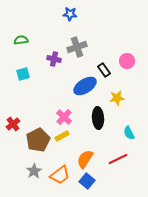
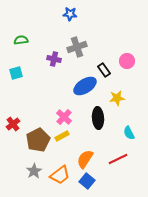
cyan square: moved 7 px left, 1 px up
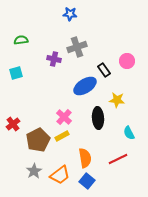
yellow star: moved 2 px down; rotated 14 degrees clockwise
orange semicircle: moved 1 px up; rotated 138 degrees clockwise
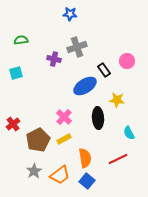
yellow rectangle: moved 2 px right, 3 px down
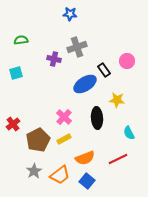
blue ellipse: moved 2 px up
black ellipse: moved 1 px left
orange semicircle: rotated 78 degrees clockwise
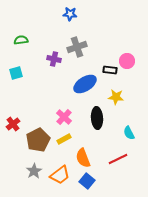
black rectangle: moved 6 px right; rotated 48 degrees counterclockwise
yellow star: moved 1 px left, 3 px up
orange semicircle: moved 2 px left; rotated 90 degrees clockwise
